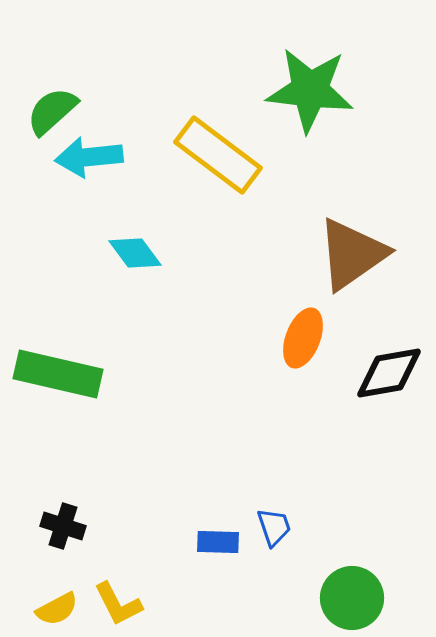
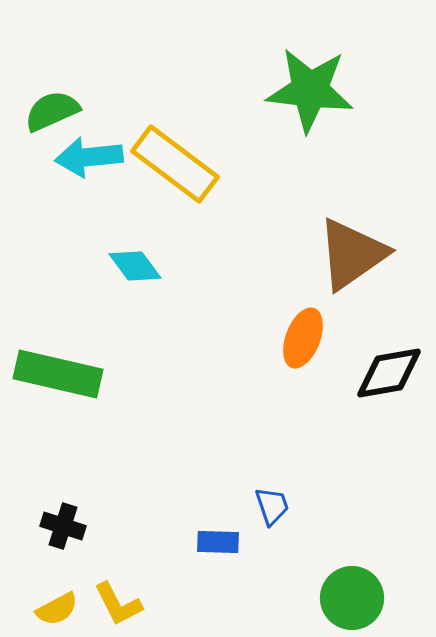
green semicircle: rotated 18 degrees clockwise
yellow rectangle: moved 43 px left, 9 px down
cyan diamond: moved 13 px down
blue trapezoid: moved 2 px left, 21 px up
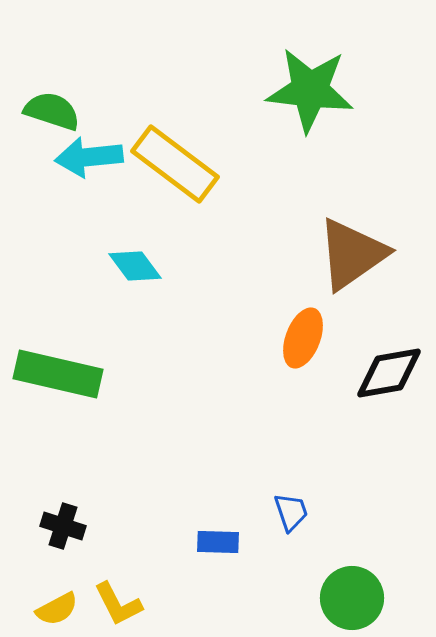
green semicircle: rotated 42 degrees clockwise
blue trapezoid: moved 19 px right, 6 px down
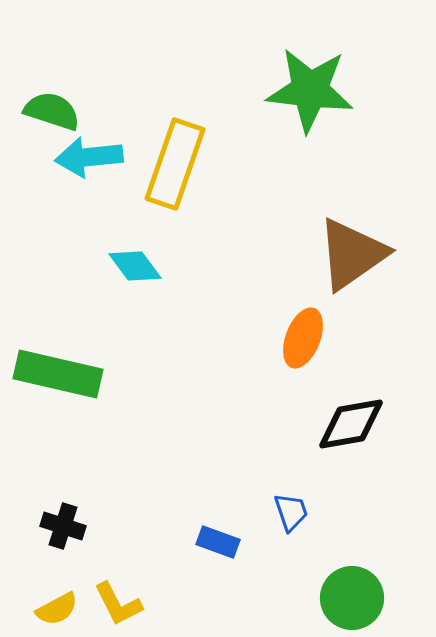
yellow rectangle: rotated 72 degrees clockwise
black diamond: moved 38 px left, 51 px down
blue rectangle: rotated 18 degrees clockwise
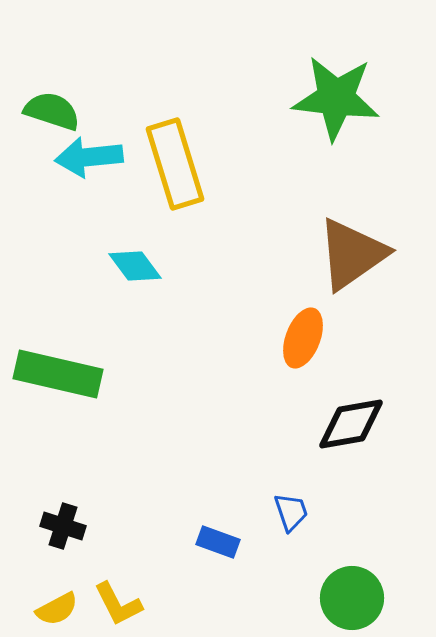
green star: moved 26 px right, 8 px down
yellow rectangle: rotated 36 degrees counterclockwise
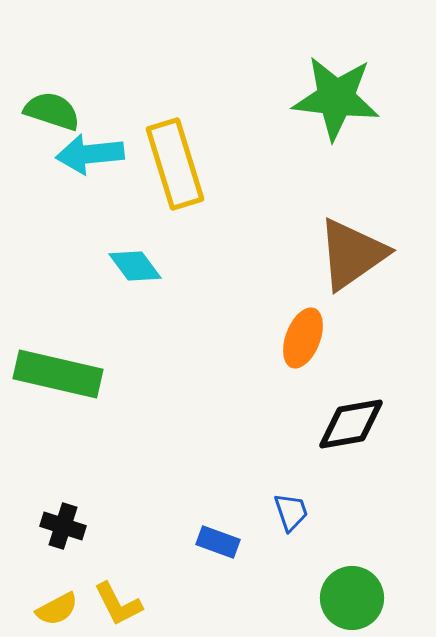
cyan arrow: moved 1 px right, 3 px up
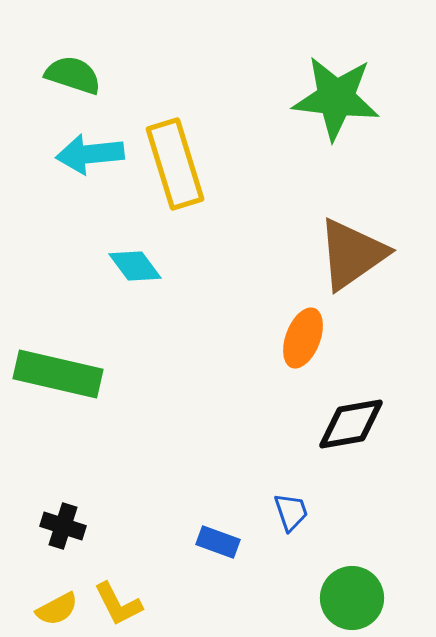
green semicircle: moved 21 px right, 36 px up
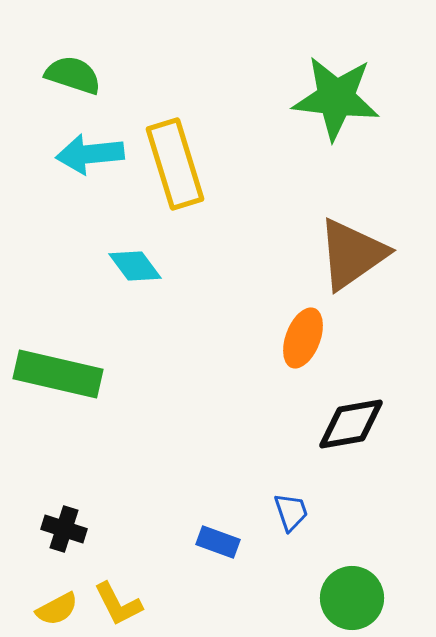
black cross: moved 1 px right, 3 px down
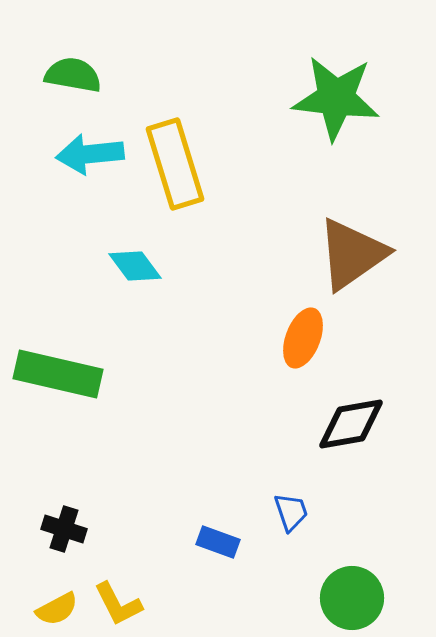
green semicircle: rotated 8 degrees counterclockwise
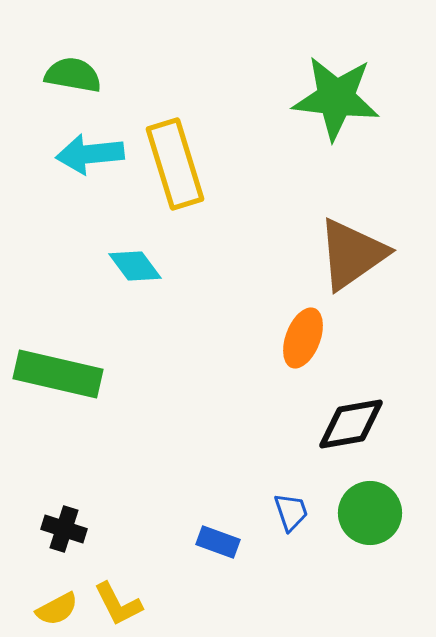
green circle: moved 18 px right, 85 px up
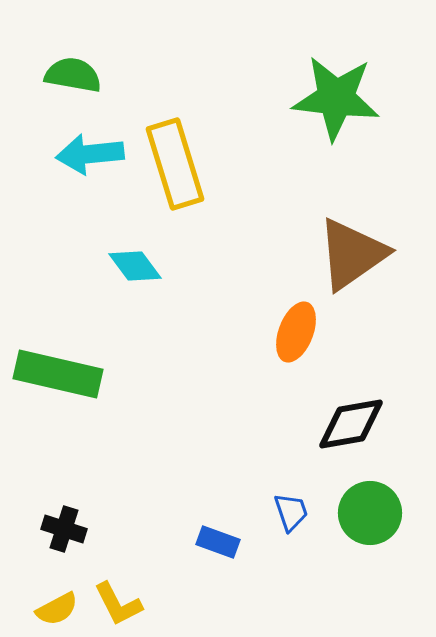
orange ellipse: moved 7 px left, 6 px up
